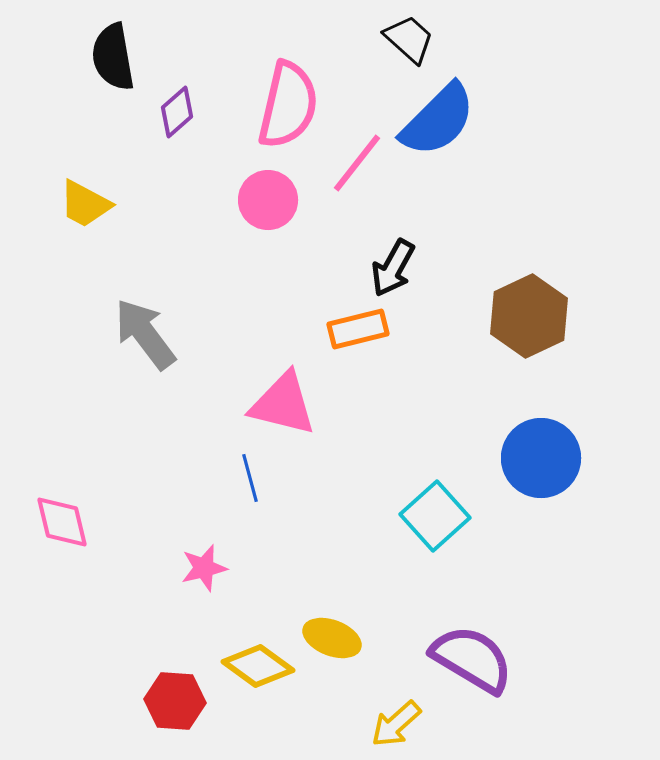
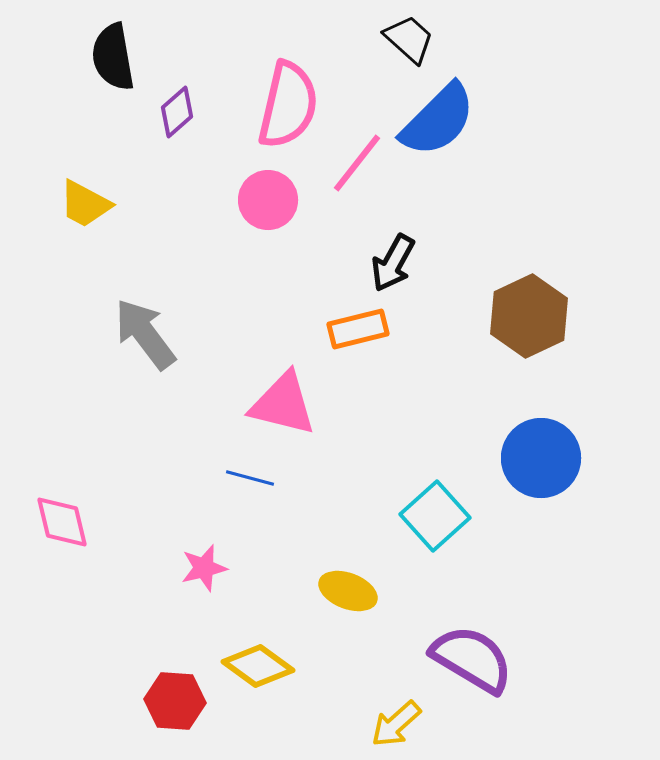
black arrow: moved 5 px up
blue line: rotated 60 degrees counterclockwise
yellow ellipse: moved 16 px right, 47 px up
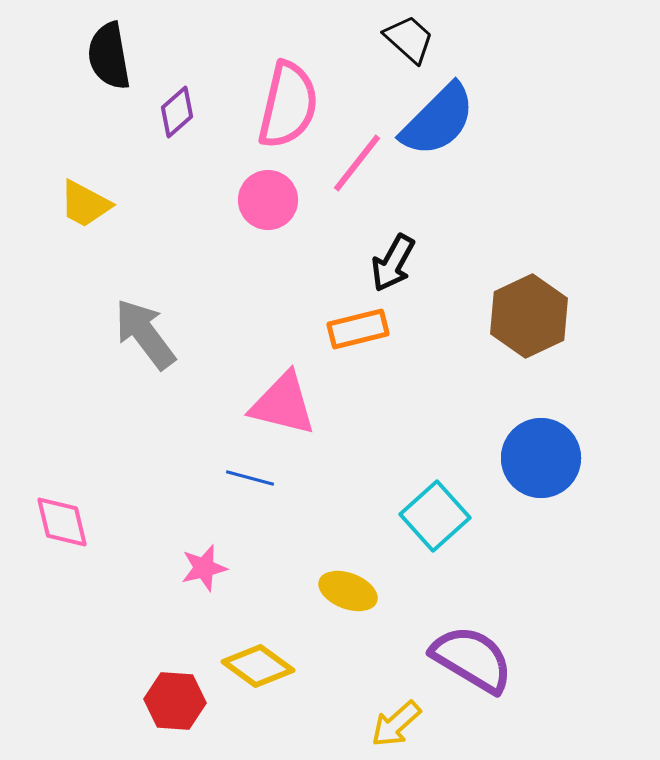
black semicircle: moved 4 px left, 1 px up
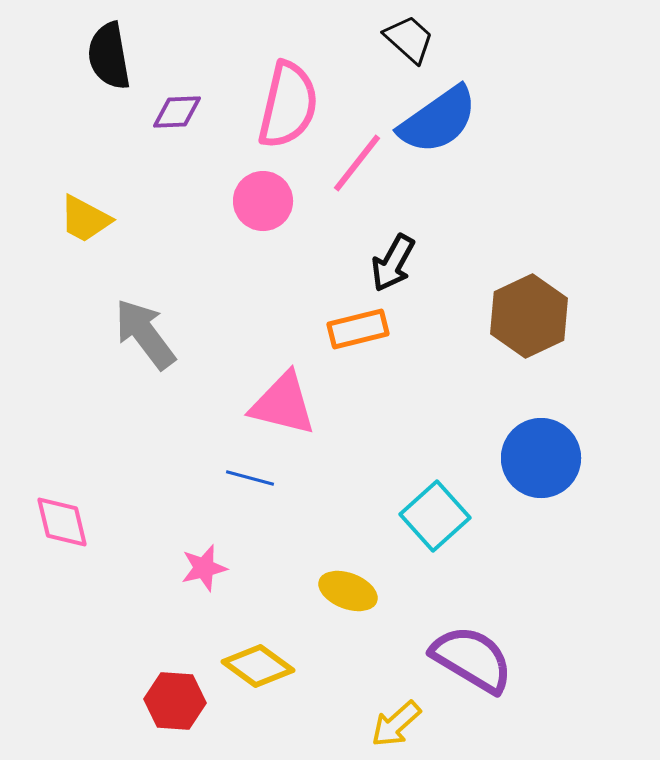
purple diamond: rotated 39 degrees clockwise
blue semicircle: rotated 10 degrees clockwise
pink circle: moved 5 px left, 1 px down
yellow trapezoid: moved 15 px down
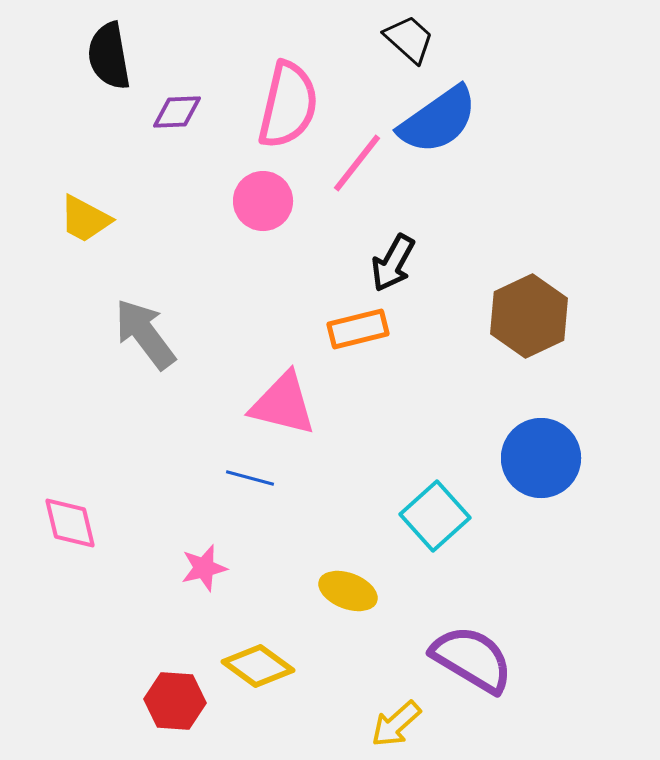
pink diamond: moved 8 px right, 1 px down
